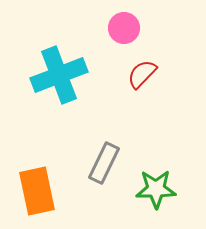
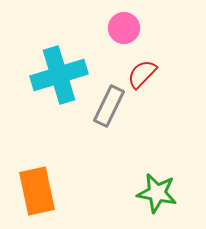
cyan cross: rotated 4 degrees clockwise
gray rectangle: moved 5 px right, 57 px up
green star: moved 1 px right, 4 px down; rotated 12 degrees clockwise
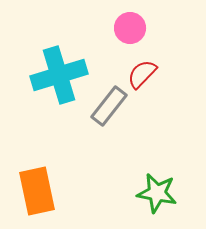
pink circle: moved 6 px right
gray rectangle: rotated 12 degrees clockwise
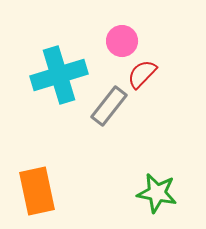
pink circle: moved 8 px left, 13 px down
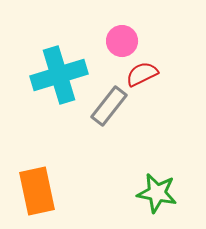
red semicircle: rotated 20 degrees clockwise
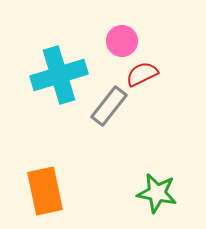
orange rectangle: moved 8 px right
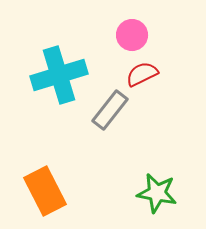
pink circle: moved 10 px right, 6 px up
gray rectangle: moved 1 px right, 4 px down
orange rectangle: rotated 15 degrees counterclockwise
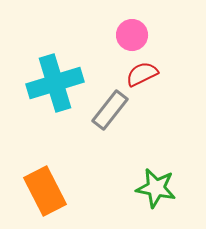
cyan cross: moved 4 px left, 8 px down
green star: moved 1 px left, 5 px up
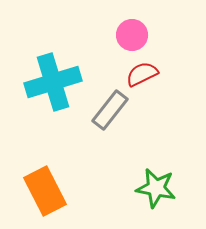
cyan cross: moved 2 px left, 1 px up
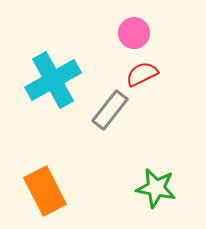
pink circle: moved 2 px right, 2 px up
cyan cross: moved 2 px up; rotated 12 degrees counterclockwise
